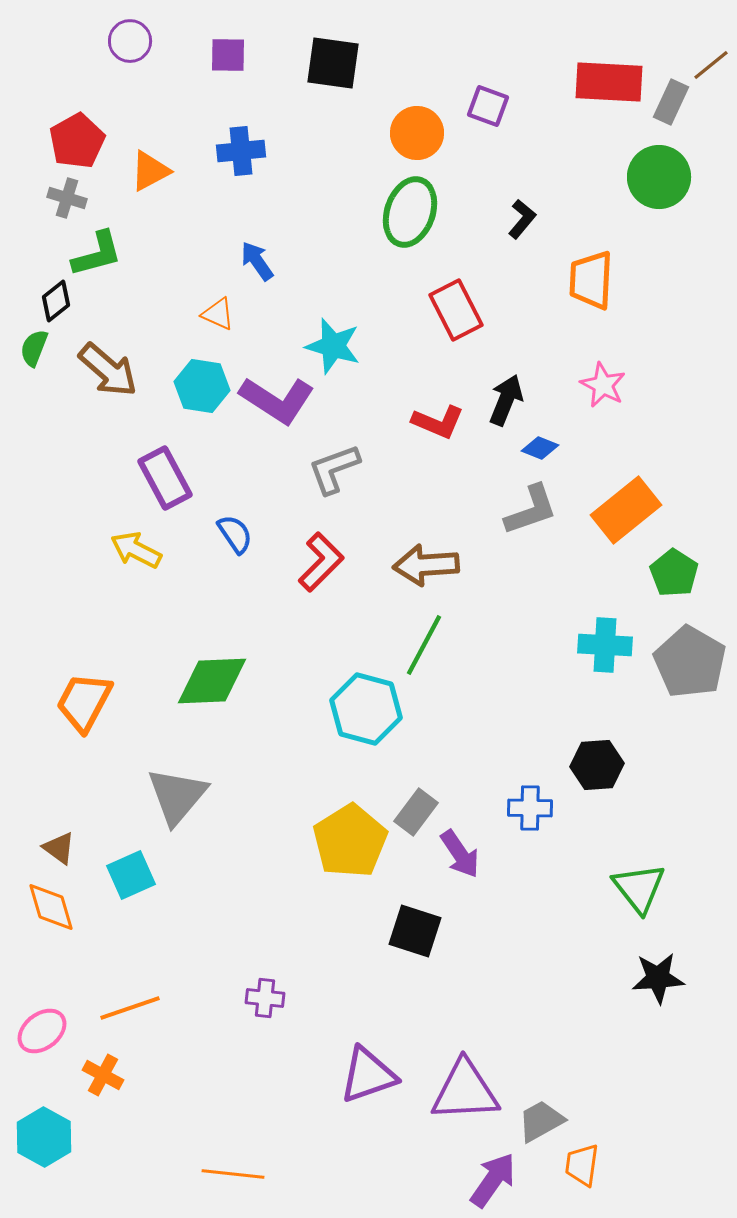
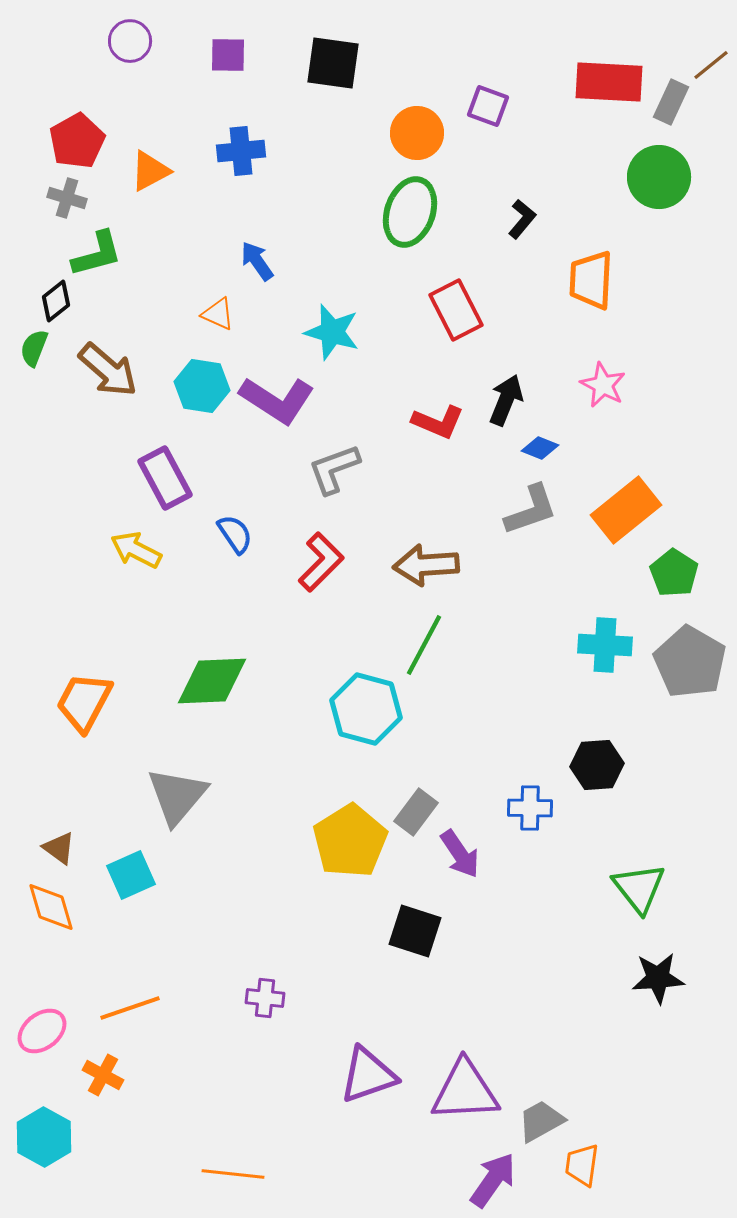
cyan star at (333, 346): moved 1 px left, 14 px up
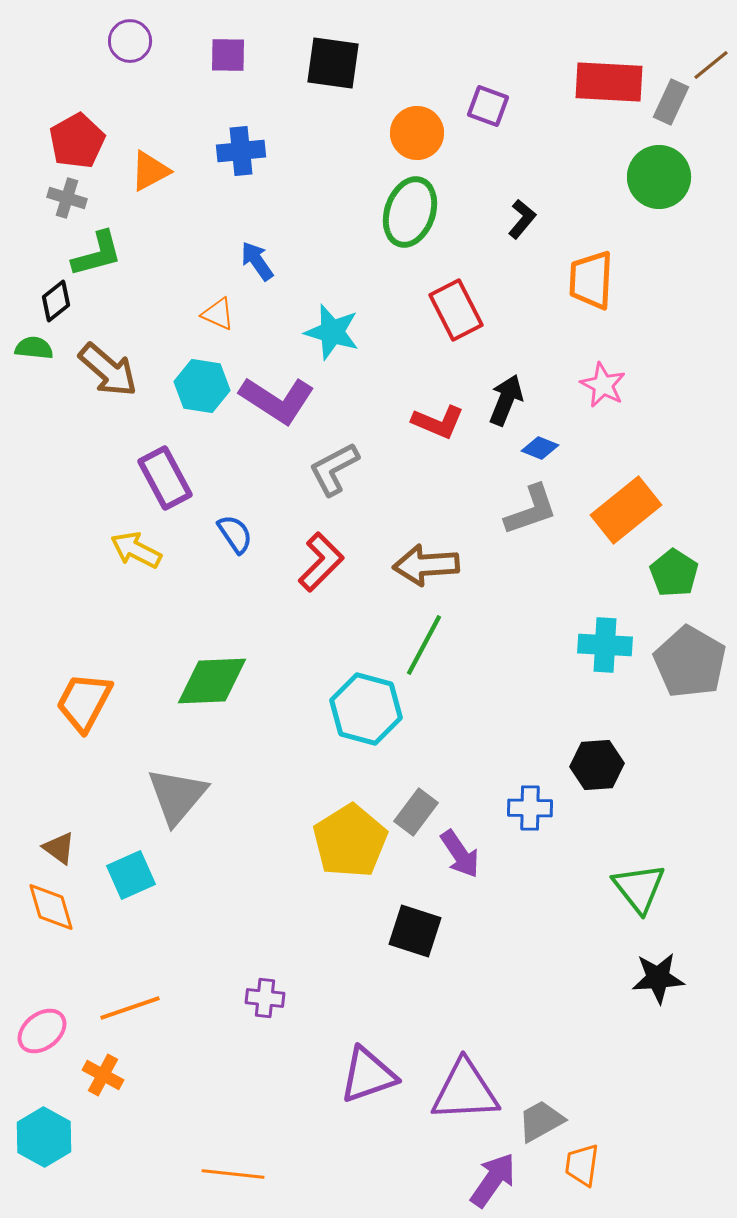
green semicircle at (34, 348): rotated 75 degrees clockwise
gray L-shape at (334, 469): rotated 8 degrees counterclockwise
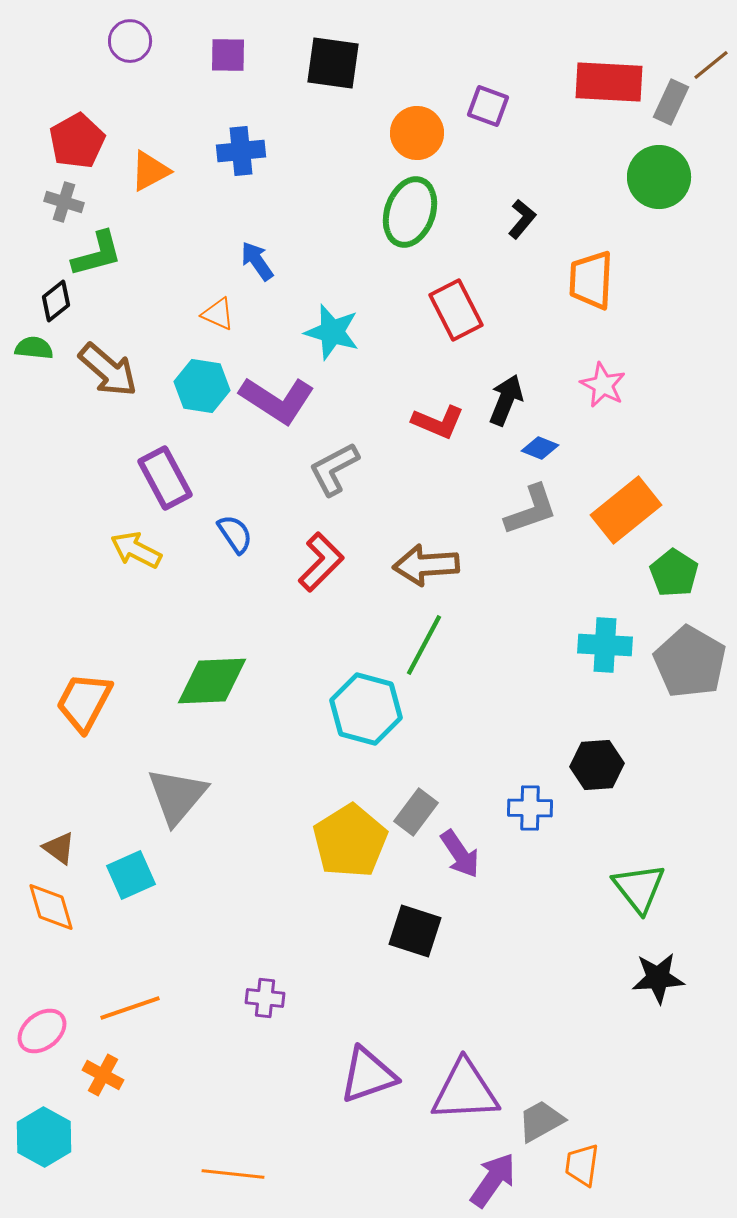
gray cross at (67, 198): moved 3 px left, 4 px down
